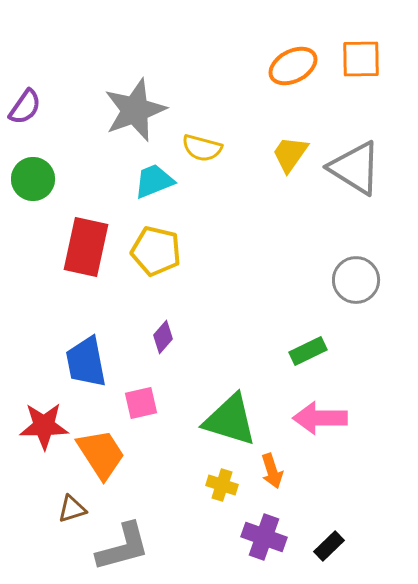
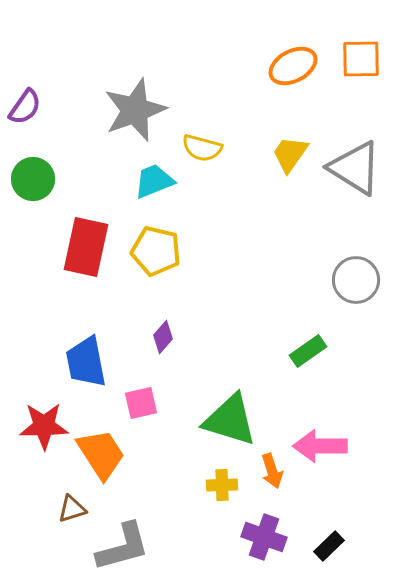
green rectangle: rotated 9 degrees counterclockwise
pink arrow: moved 28 px down
yellow cross: rotated 20 degrees counterclockwise
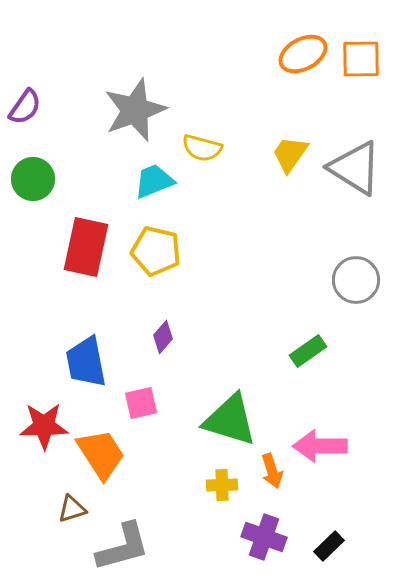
orange ellipse: moved 10 px right, 12 px up
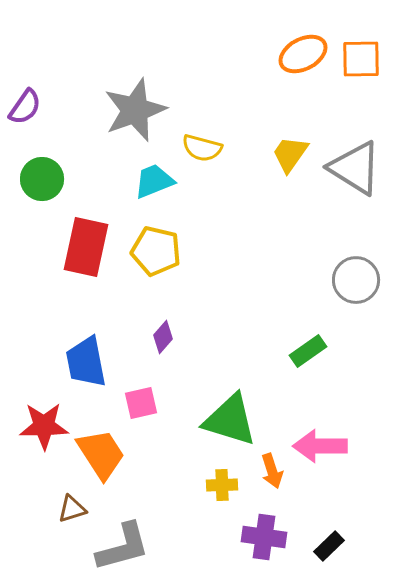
green circle: moved 9 px right
purple cross: rotated 12 degrees counterclockwise
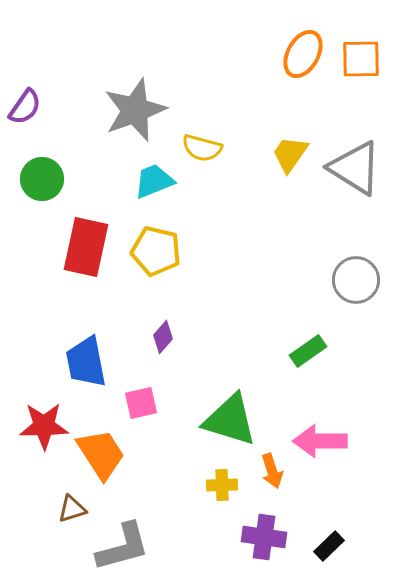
orange ellipse: rotated 33 degrees counterclockwise
pink arrow: moved 5 px up
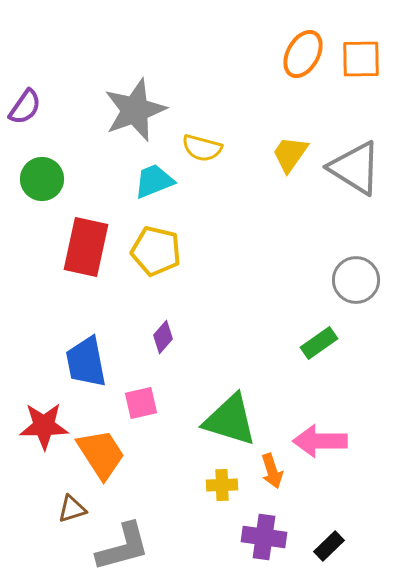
green rectangle: moved 11 px right, 8 px up
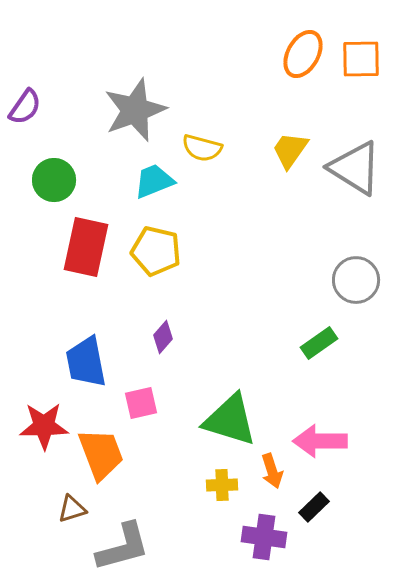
yellow trapezoid: moved 4 px up
green circle: moved 12 px right, 1 px down
orange trapezoid: rotated 12 degrees clockwise
black rectangle: moved 15 px left, 39 px up
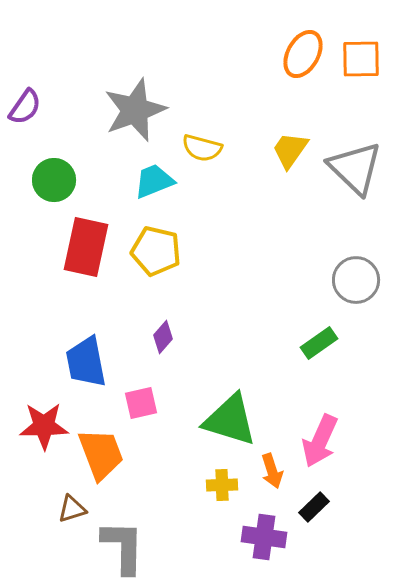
gray triangle: rotated 12 degrees clockwise
pink arrow: rotated 66 degrees counterclockwise
gray L-shape: rotated 74 degrees counterclockwise
